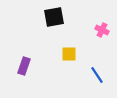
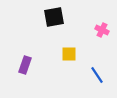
purple rectangle: moved 1 px right, 1 px up
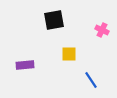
black square: moved 3 px down
purple rectangle: rotated 66 degrees clockwise
blue line: moved 6 px left, 5 px down
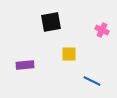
black square: moved 3 px left, 2 px down
blue line: moved 1 px right, 1 px down; rotated 30 degrees counterclockwise
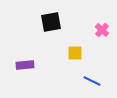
pink cross: rotated 16 degrees clockwise
yellow square: moved 6 px right, 1 px up
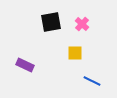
pink cross: moved 20 px left, 6 px up
purple rectangle: rotated 30 degrees clockwise
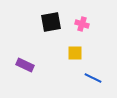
pink cross: rotated 24 degrees counterclockwise
blue line: moved 1 px right, 3 px up
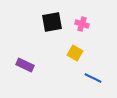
black square: moved 1 px right
yellow square: rotated 28 degrees clockwise
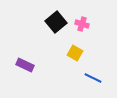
black square: moved 4 px right; rotated 30 degrees counterclockwise
